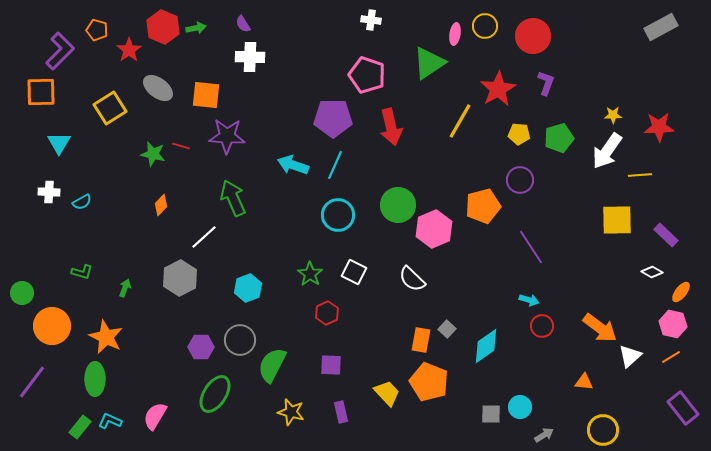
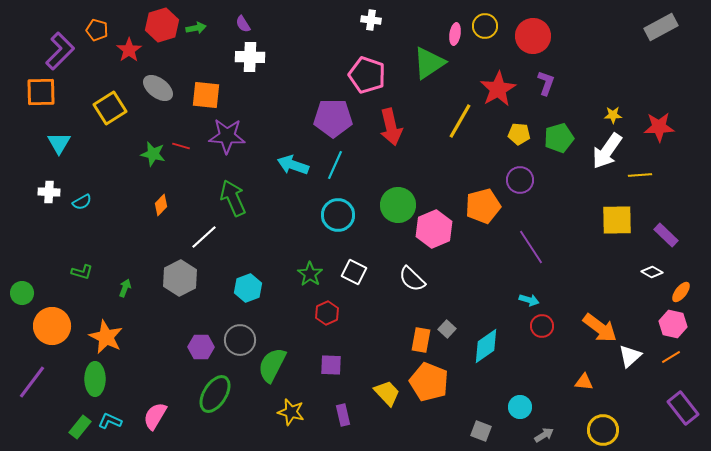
red hexagon at (163, 27): moved 1 px left, 2 px up; rotated 20 degrees clockwise
purple rectangle at (341, 412): moved 2 px right, 3 px down
gray square at (491, 414): moved 10 px left, 17 px down; rotated 20 degrees clockwise
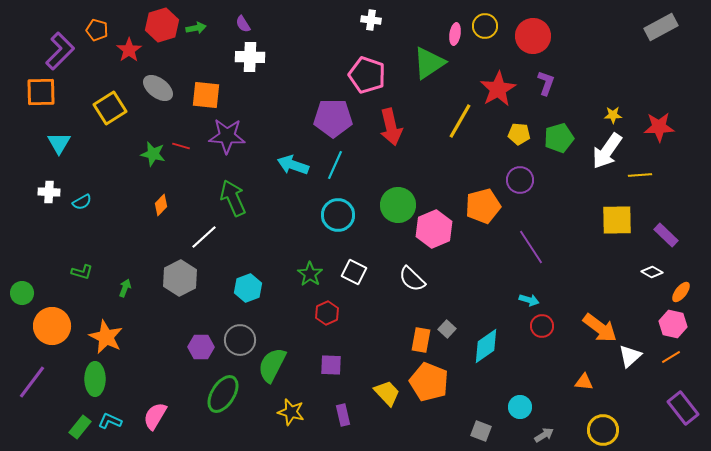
green ellipse at (215, 394): moved 8 px right
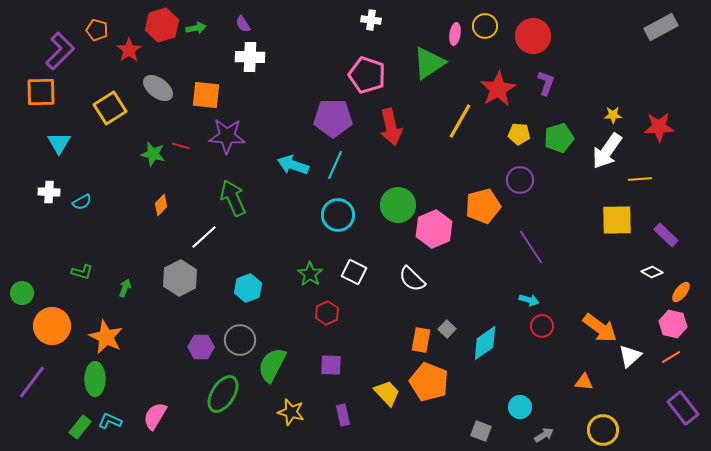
yellow line at (640, 175): moved 4 px down
cyan diamond at (486, 346): moved 1 px left, 3 px up
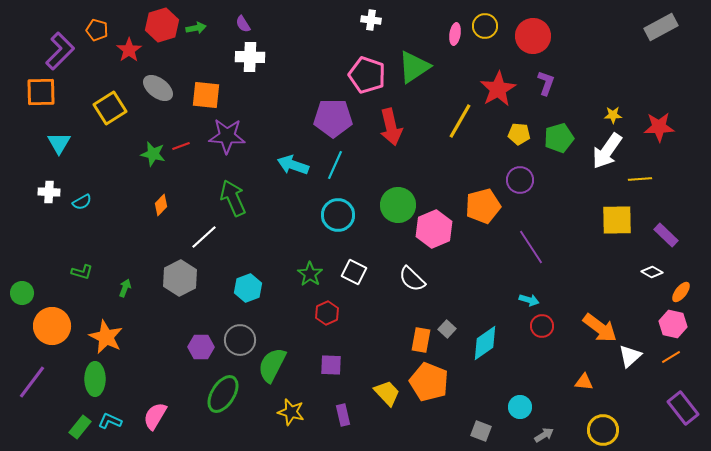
green triangle at (429, 63): moved 15 px left, 4 px down
red line at (181, 146): rotated 36 degrees counterclockwise
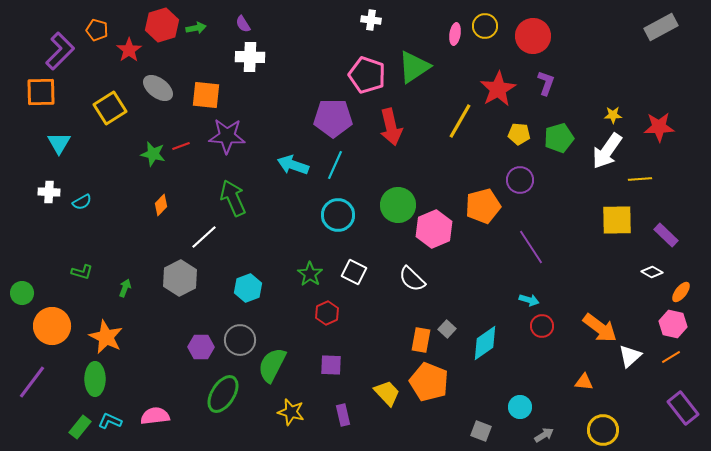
pink semicircle at (155, 416): rotated 52 degrees clockwise
